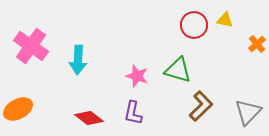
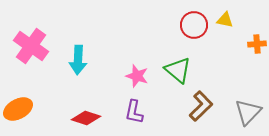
orange cross: rotated 36 degrees clockwise
green triangle: rotated 24 degrees clockwise
purple L-shape: moved 1 px right, 1 px up
red diamond: moved 3 px left; rotated 20 degrees counterclockwise
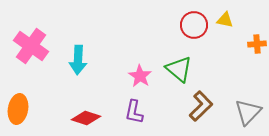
green triangle: moved 1 px right, 1 px up
pink star: moved 3 px right; rotated 15 degrees clockwise
orange ellipse: rotated 52 degrees counterclockwise
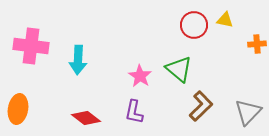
pink cross: rotated 28 degrees counterclockwise
red diamond: rotated 20 degrees clockwise
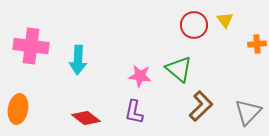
yellow triangle: rotated 42 degrees clockwise
pink star: rotated 25 degrees counterclockwise
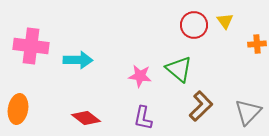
yellow triangle: moved 1 px down
cyan arrow: rotated 92 degrees counterclockwise
purple L-shape: moved 9 px right, 6 px down
